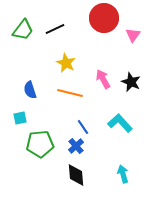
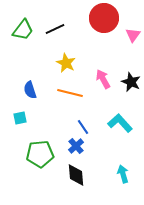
green pentagon: moved 10 px down
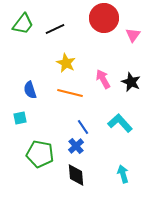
green trapezoid: moved 6 px up
green pentagon: rotated 16 degrees clockwise
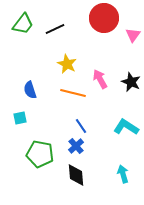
yellow star: moved 1 px right, 1 px down
pink arrow: moved 3 px left
orange line: moved 3 px right
cyan L-shape: moved 6 px right, 4 px down; rotated 15 degrees counterclockwise
blue line: moved 2 px left, 1 px up
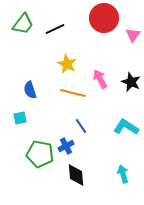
blue cross: moved 10 px left; rotated 14 degrees clockwise
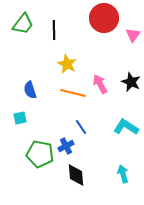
black line: moved 1 px left, 1 px down; rotated 66 degrees counterclockwise
pink arrow: moved 5 px down
blue line: moved 1 px down
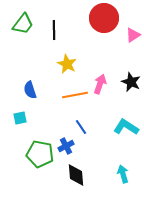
pink triangle: rotated 21 degrees clockwise
pink arrow: rotated 48 degrees clockwise
orange line: moved 2 px right, 2 px down; rotated 25 degrees counterclockwise
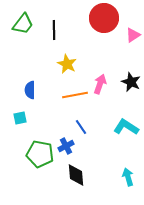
blue semicircle: rotated 18 degrees clockwise
cyan arrow: moved 5 px right, 3 px down
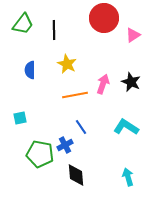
pink arrow: moved 3 px right
blue semicircle: moved 20 px up
blue cross: moved 1 px left, 1 px up
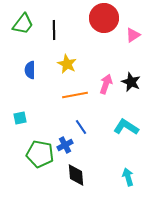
pink arrow: moved 3 px right
